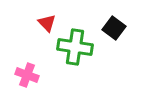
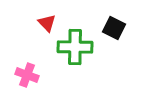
black square: rotated 10 degrees counterclockwise
green cross: rotated 8 degrees counterclockwise
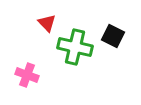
black square: moved 1 px left, 8 px down
green cross: rotated 12 degrees clockwise
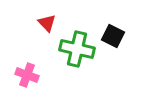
green cross: moved 2 px right, 2 px down
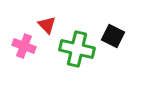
red triangle: moved 2 px down
pink cross: moved 3 px left, 29 px up
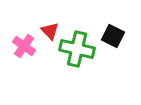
red triangle: moved 3 px right, 6 px down
pink cross: rotated 15 degrees clockwise
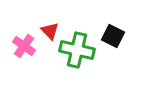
green cross: moved 1 px down
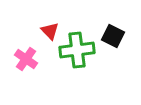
pink cross: moved 2 px right, 13 px down
green cross: rotated 20 degrees counterclockwise
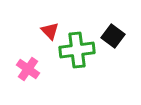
black square: rotated 10 degrees clockwise
pink cross: moved 2 px right, 10 px down
